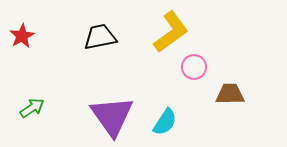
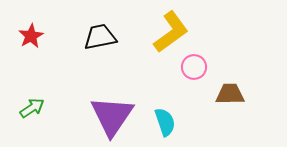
red star: moved 9 px right
purple triangle: rotated 9 degrees clockwise
cyan semicircle: rotated 52 degrees counterclockwise
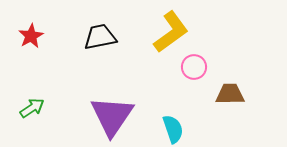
cyan semicircle: moved 8 px right, 7 px down
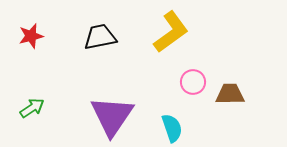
red star: rotated 15 degrees clockwise
pink circle: moved 1 px left, 15 px down
cyan semicircle: moved 1 px left, 1 px up
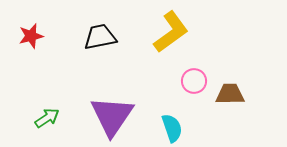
pink circle: moved 1 px right, 1 px up
green arrow: moved 15 px right, 10 px down
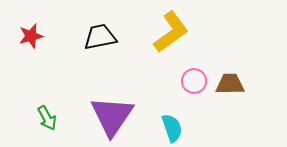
brown trapezoid: moved 10 px up
green arrow: rotated 95 degrees clockwise
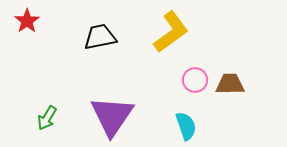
red star: moved 4 px left, 15 px up; rotated 20 degrees counterclockwise
pink circle: moved 1 px right, 1 px up
green arrow: rotated 60 degrees clockwise
cyan semicircle: moved 14 px right, 2 px up
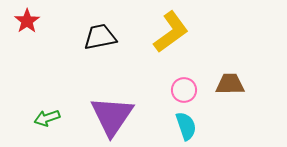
pink circle: moved 11 px left, 10 px down
green arrow: rotated 40 degrees clockwise
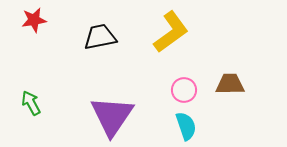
red star: moved 7 px right, 1 px up; rotated 25 degrees clockwise
green arrow: moved 16 px left, 15 px up; rotated 80 degrees clockwise
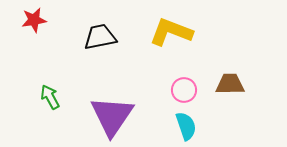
yellow L-shape: rotated 123 degrees counterclockwise
green arrow: moved 19 px right, 6 px up
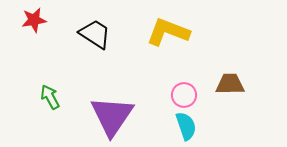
yellow L-shape: moved 3 px left
black trapezoid: moved 5 px left, 3 px up; rotated 44 degrees clockwise
pink circle: moved 5 px down
